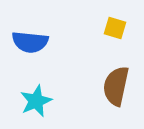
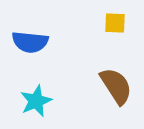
yellow square: moved 5 px up; rotated 15 degrees counterclockwise
brown semicircle: rotated 135 degrees clockwise
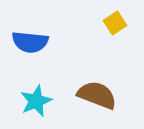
yellow square: rotated 35 degrees counterclockwise
brown semicircle: moved 19 px left, 9 px down; rotated 36 degrees counterclockwise
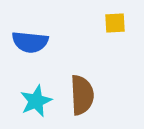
yellow square: rotated 30 degrees clockwise
brown semicircle: moved 15 px left; rotated 66 degrees clockwise
